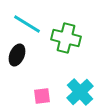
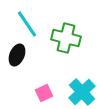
cyan line: rotated 24 degrees clockwise
cyan cross: moved 2 px right
pink square: moved 2 px right, 3 px up; rotated 18 degrees counterclockwise
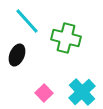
cyan line: moved 3 px up; rotated 8 degrees counterclockwise
pink square: rotated 18 degrees counterclockwise
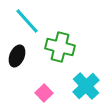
green cross: moved 6 px left, 9 px down
black ellipse: moved 1 px down
cyan cross: moved 4 px right, 6 px up
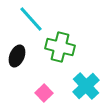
cyan line: moved 4 px right, 2 px up
